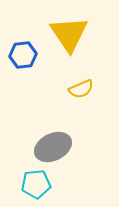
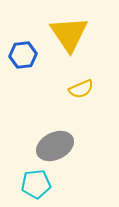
gray ellipse: moved 2 px right, 1 px up
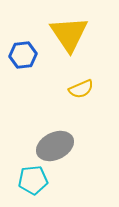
cyan pentagon: moved 3 px left, 4 px up
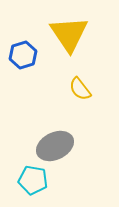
blue hexagon: rotated 12 degrees counterclockwise
yellow semicircle: moved 1 px left; rotated 75 degrees clockwise
cyan pentagon: rotated 16 degrees clockwise
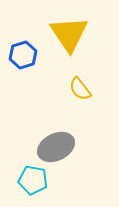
gray ellipse: moved 1 px right, 1 px down
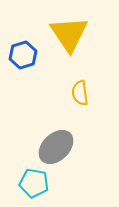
yellow semicircle: moved 4 px down; rotated 30 degrees clockwise
gray ellipse: rotated 18 degrees counterclockwise
cyan pentagon: moved 1 px right, 3 px down
